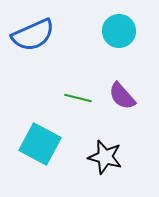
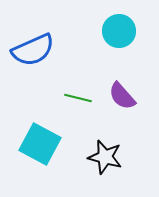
blue semicircle: moved 15 px down
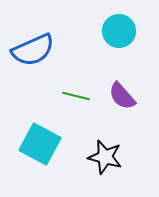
green line: moved 2 px left, 2 px up
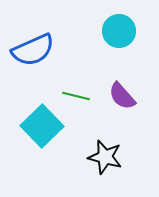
cyan square: moved 2 px right, 18 px up; rotated 18 degrees clockwise
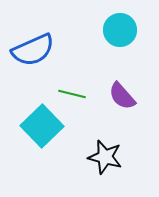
cyan circle: moved 1 px right, 1 px up
green line: moved 4 px left, 2 px up
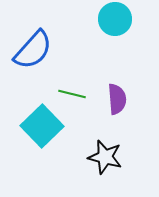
cyan circle: moved 5 px left, 11 px up
blue semicircle: rotated 24 degrees counterclockwise
purple semicircle: moved 5 px left, 3 px down; rotated 144 degrees counterclockwise
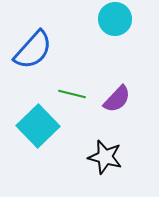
purple semicircle: rotated 48 degrees clockwise
cyan square: moved 4 px left
